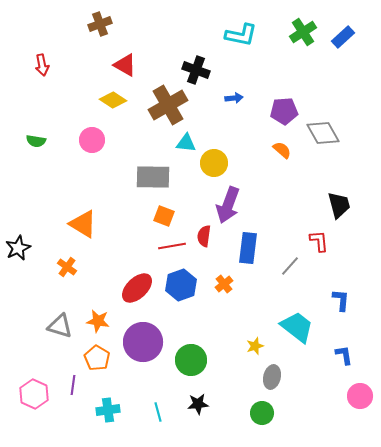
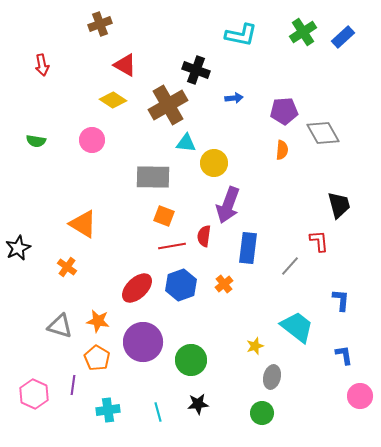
orange semicircle at (282, 150): rotated 54 degrees clockwise
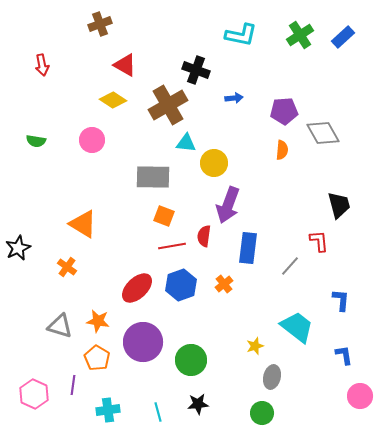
green cross at (303, 32): moved 3 px left, 3 px down
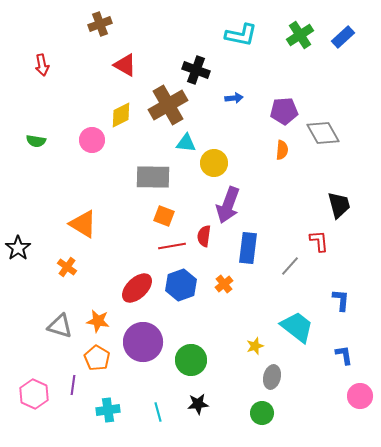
yellow diamond at (113, 100): moved 8 px right, 15 px down; rotated 60 degrees counterclockwise
black star at (18, 248): rotated 10 degrees counterclockwise
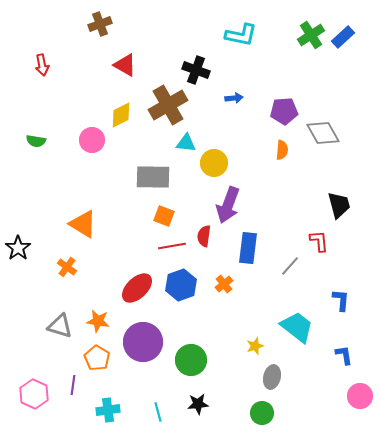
green cross at (300, 35): moved 11 px right
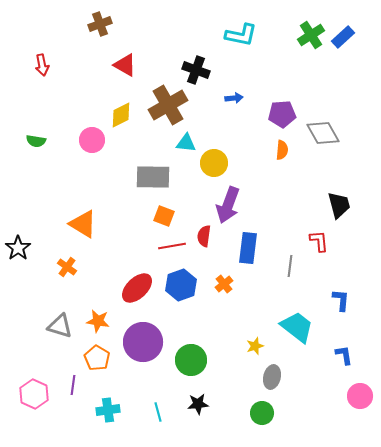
purple pentagon at (284, 111): moved 2 px left, 3 px down
gray line at (290, 266): rotated 35 degrees counterclockwise
